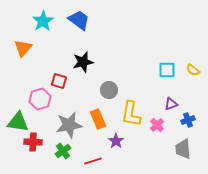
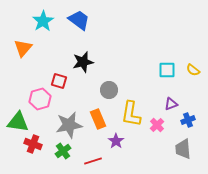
red cross: moved 2 px down; rotated 18 degrees clockwise
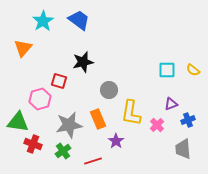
yellow L-shape: moved 1 px up
